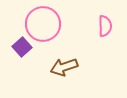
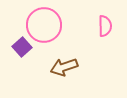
pink circle: moved 1 px right, 1 px down
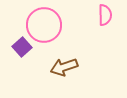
pink semicircle: moved 11 px up
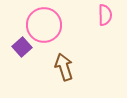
brown arrow: rotated 92 degrees clockwise
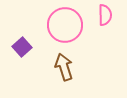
pink circle: moved 21 px right
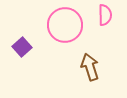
brown arrow: moved 26 px right
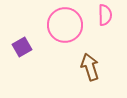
purple square: rotated 12 degrees clockwise
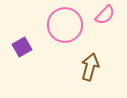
pink semicircle: rotated 45 degrees clockwise
brown arrow: rotated 32 degrees clockwise
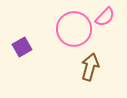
pink semicircle: moved 2 px down
pink circle: moved 9 px right, 4 px down
